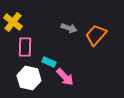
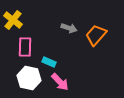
yellow cross: moved 2 px up
pink arrow: moved 5 px left, 5 px down
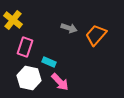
pink rectangle: rotated 18 degrees clockwise
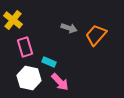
pink rectangle: rotated 36 degrees counterclockwise
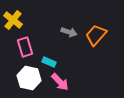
gray arrow: moved 4 px down
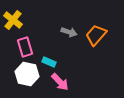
white hexagon: moved 2 px left, 4 px up
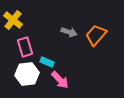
cyan rectangle: moved 2 px left
white hexagon: rotated 20 degrees counterclockwise
pink arrow: moved 2 px up
